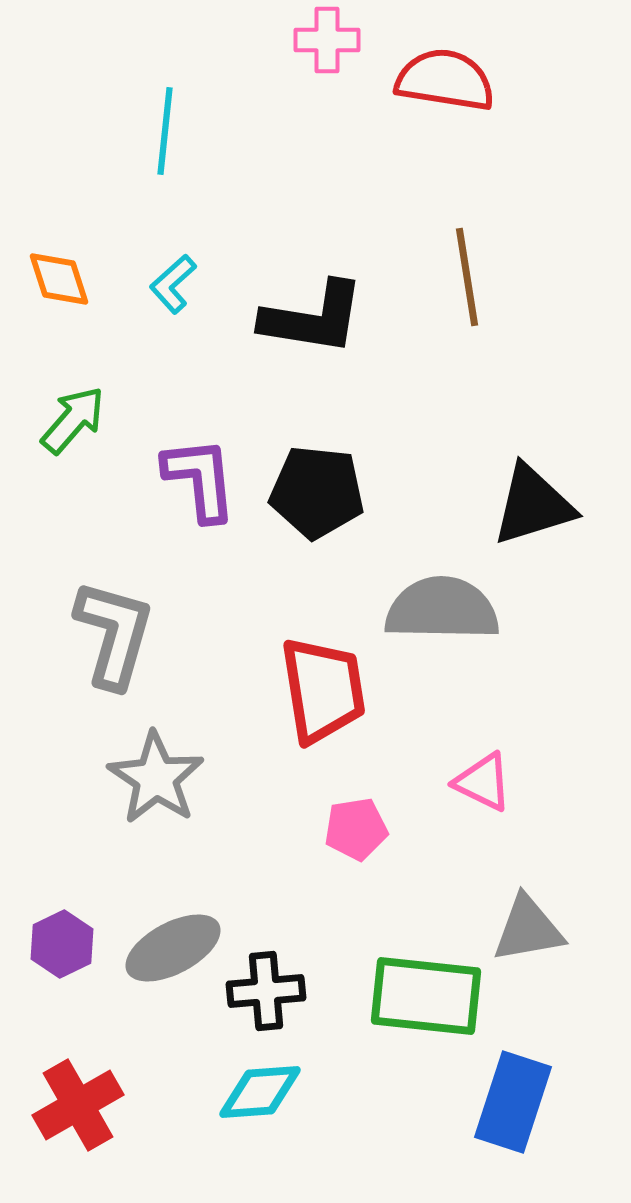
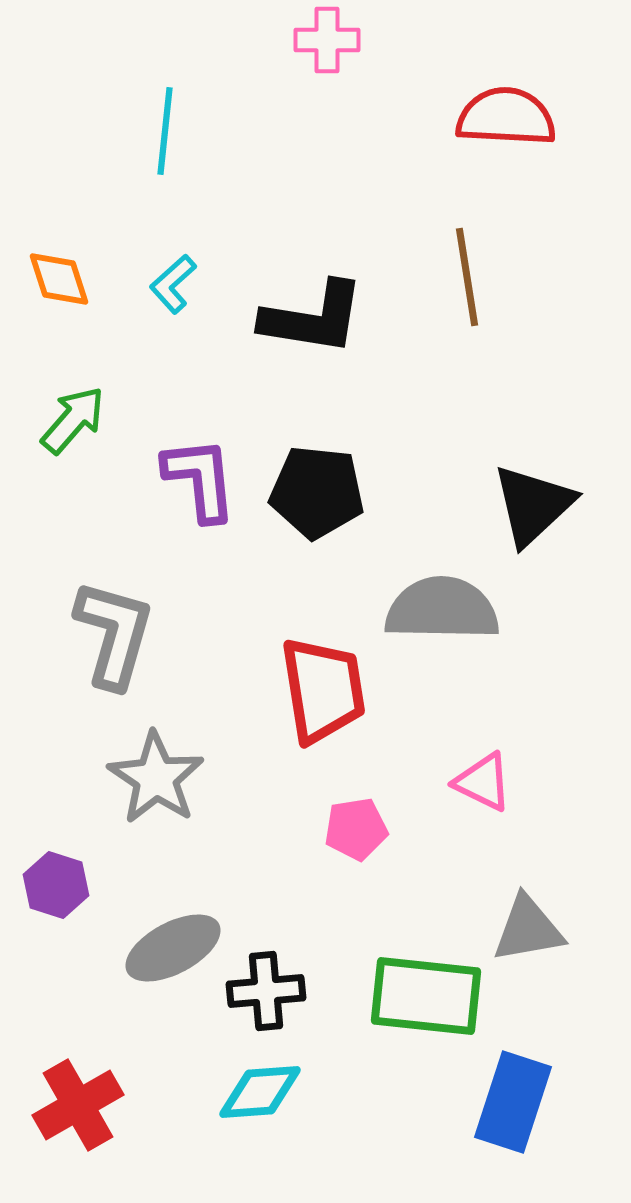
red semicircle: moved 61 px right, 37 px down; rotated 6 degrees counterclockwise
black triangle: rotated 26 degrees counterclockwise
purple hexagon: moved 6 px left, 59 px up; rotated 16 degrees counterclockwise
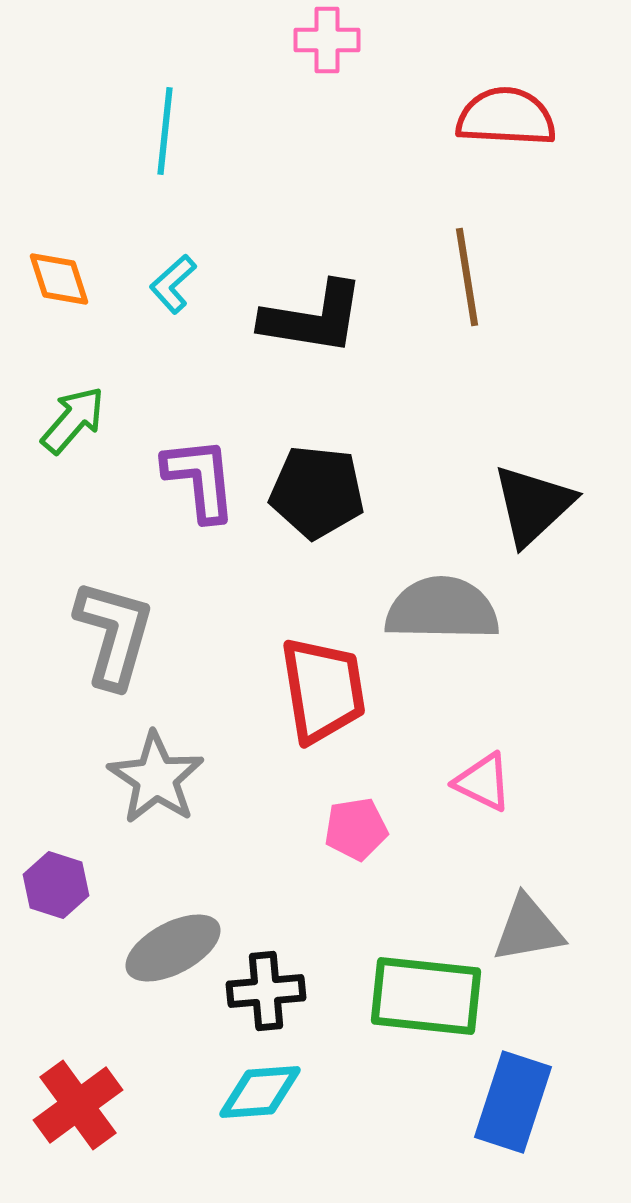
red cross: rotated 6 degrees counterclockwise
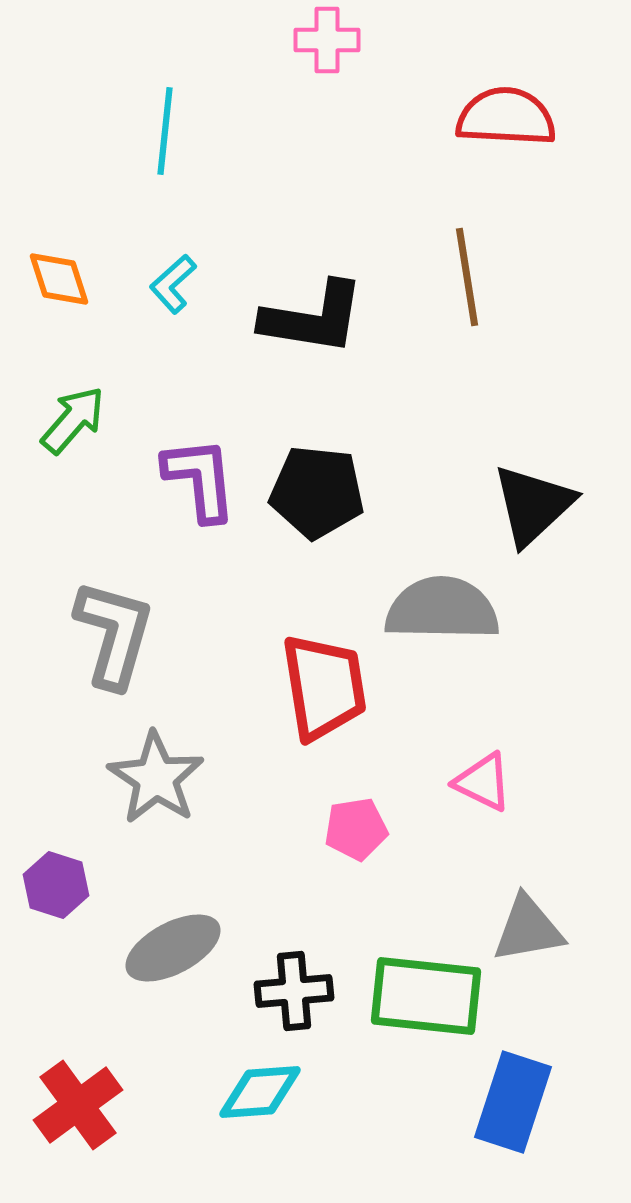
red trapezoid: moved 1 px right, 3 px up
black cross: moved 28 px right
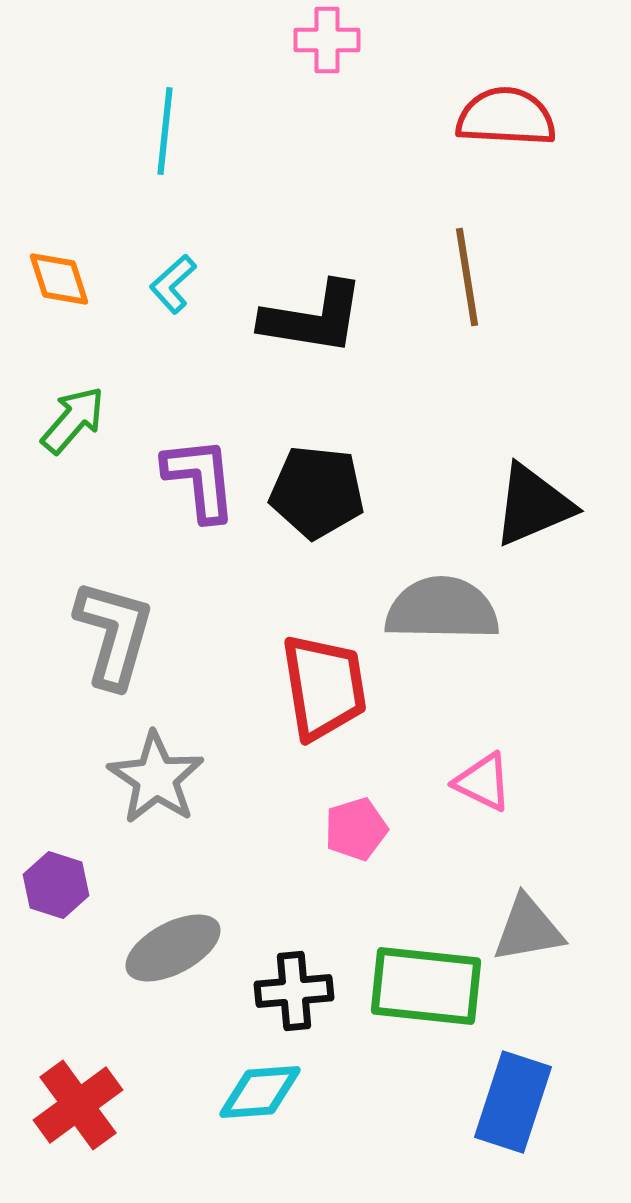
black triangle: rotated 20 degrees clockwise
pink pentagon: rotated 8 degrees counterclockwise
green rectangle: moved 10 px up
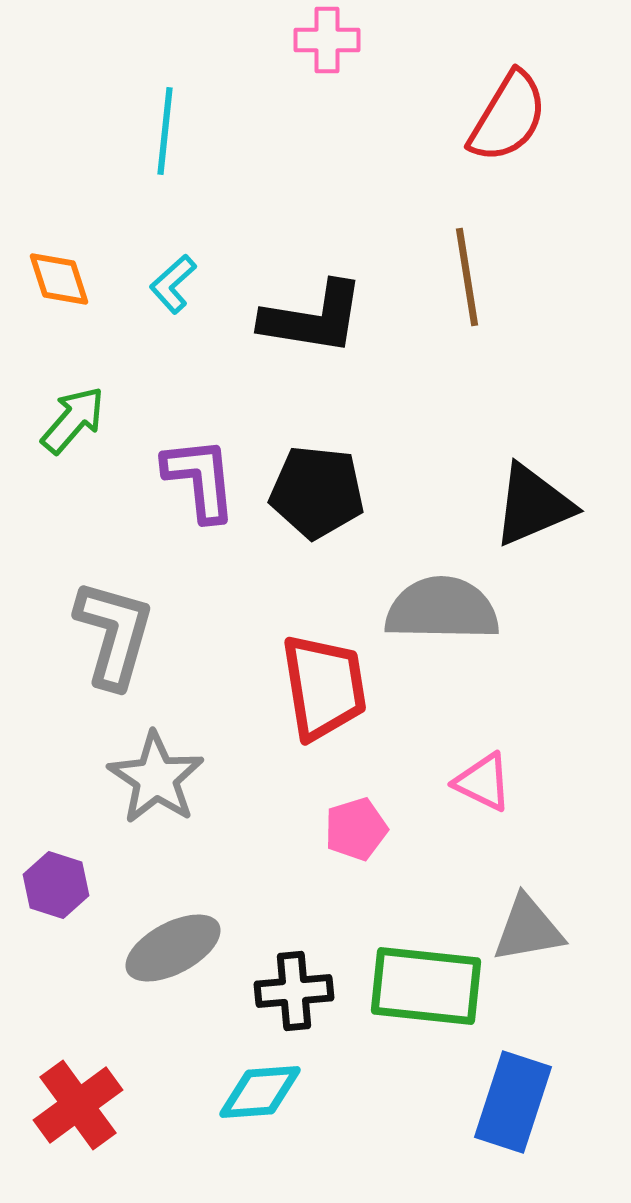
red semicircle: moved 2 px right; rotated 118 degrees clockwise
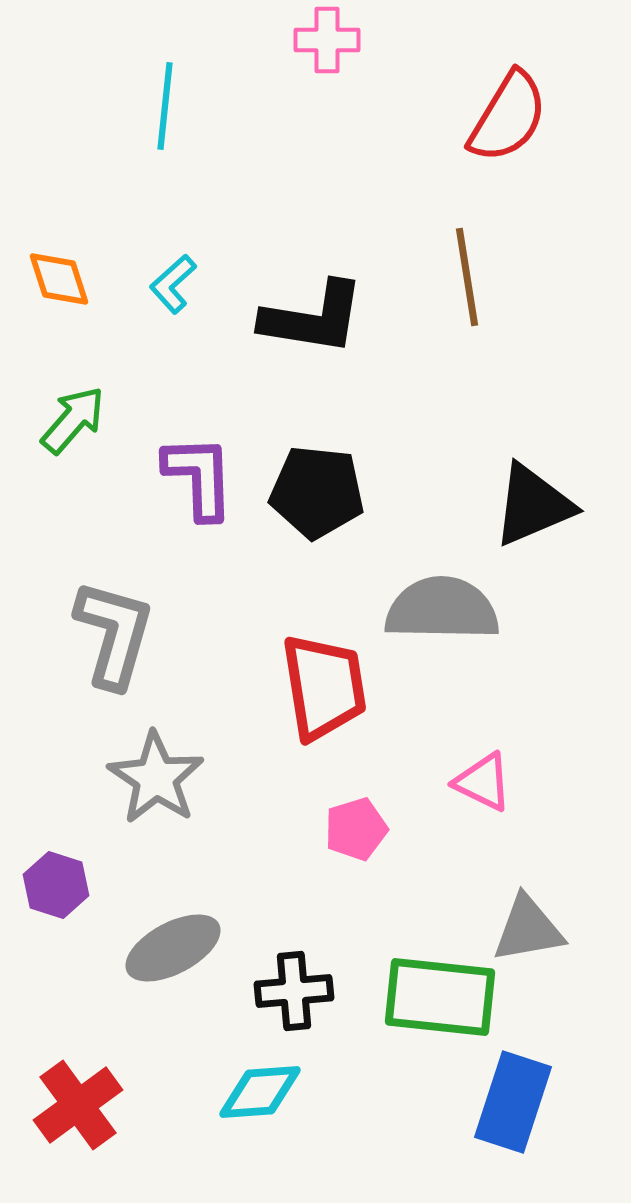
cyan line: moved 25 px up
purple L-shape: moved 1 px left, 2 px up; rotated 4 degrees clockwise
green rectangle: moved 14 px right, 11 px down
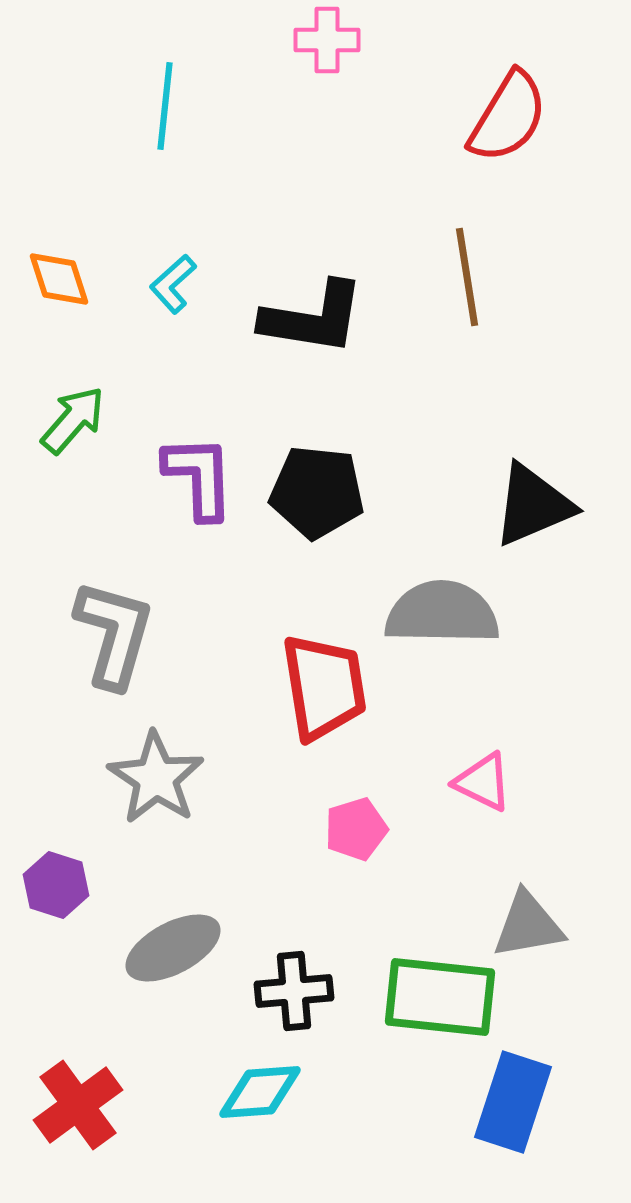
gray semicircle: moved 4 px down
gray triangle: moved 4 px up
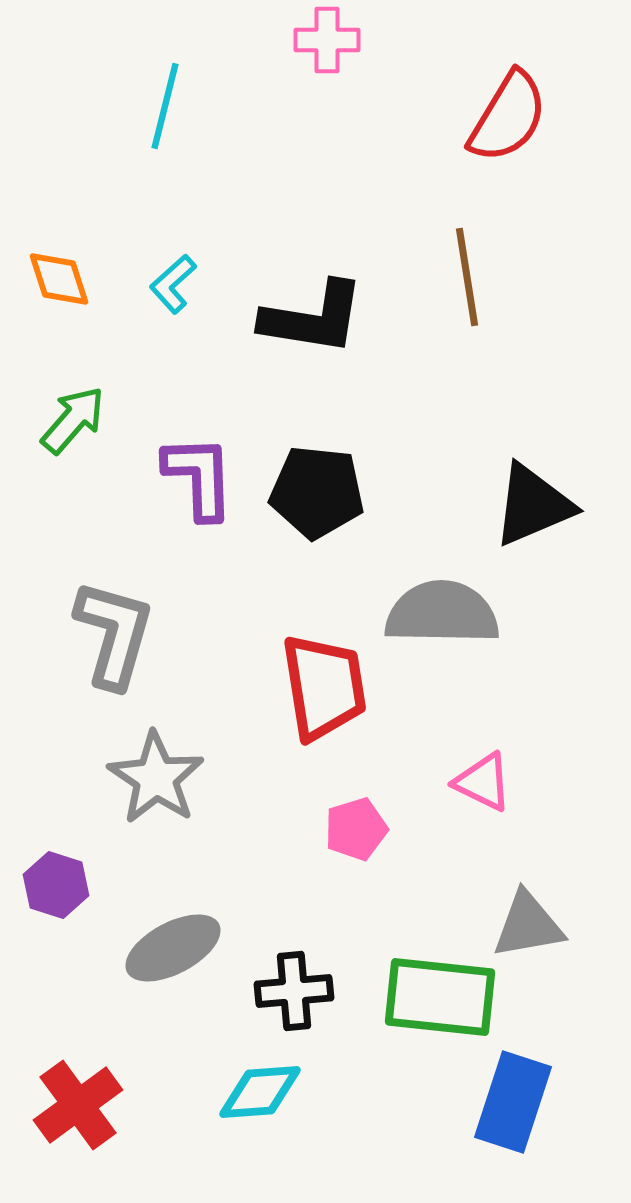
cyan line: rotated 8 degrees clockwise
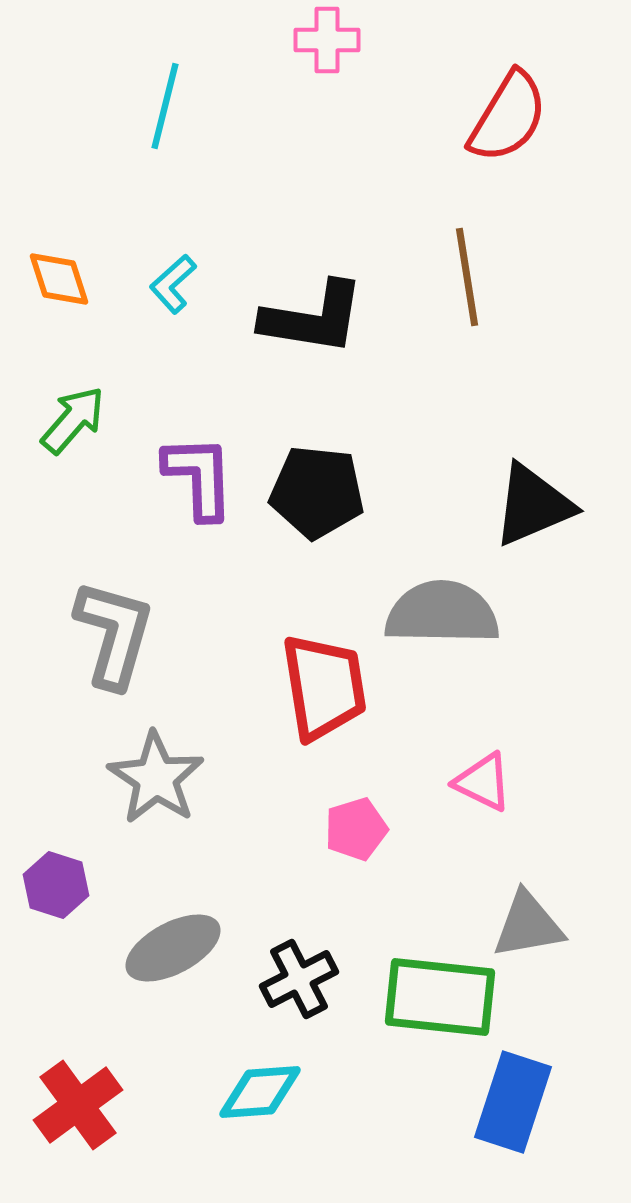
black cross: moved 5 px right, 12 px up; rotated 22 degrees counterclockwise
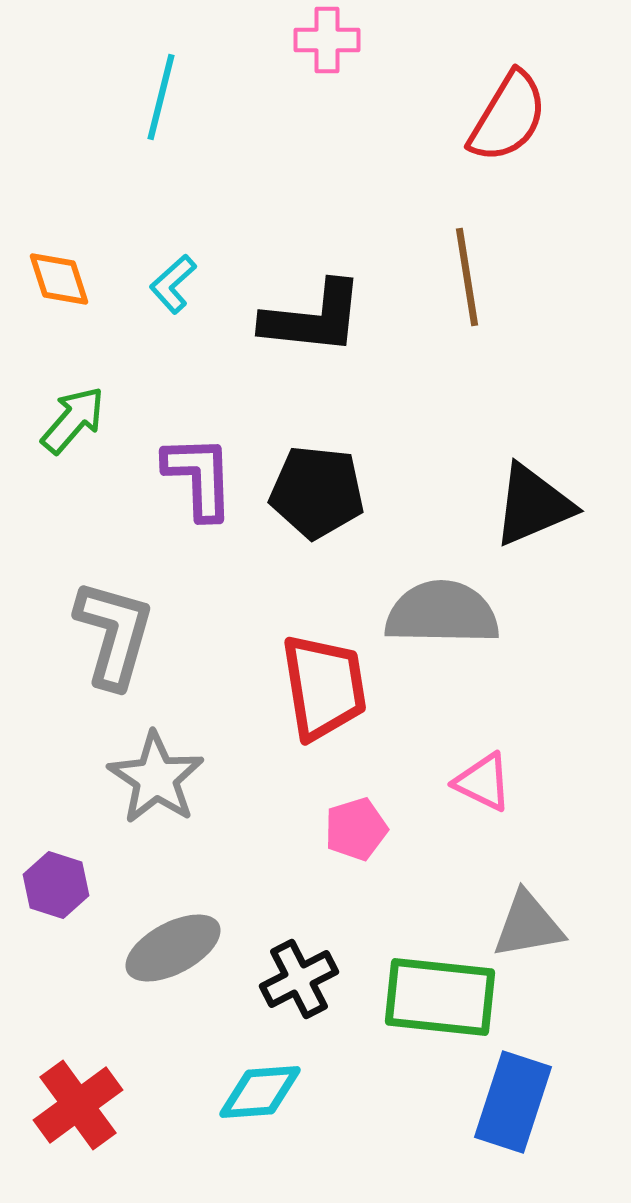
cyan line: moved 4 px left, 9 px up
black L-shape: rotated 3 degrees counterclockwise
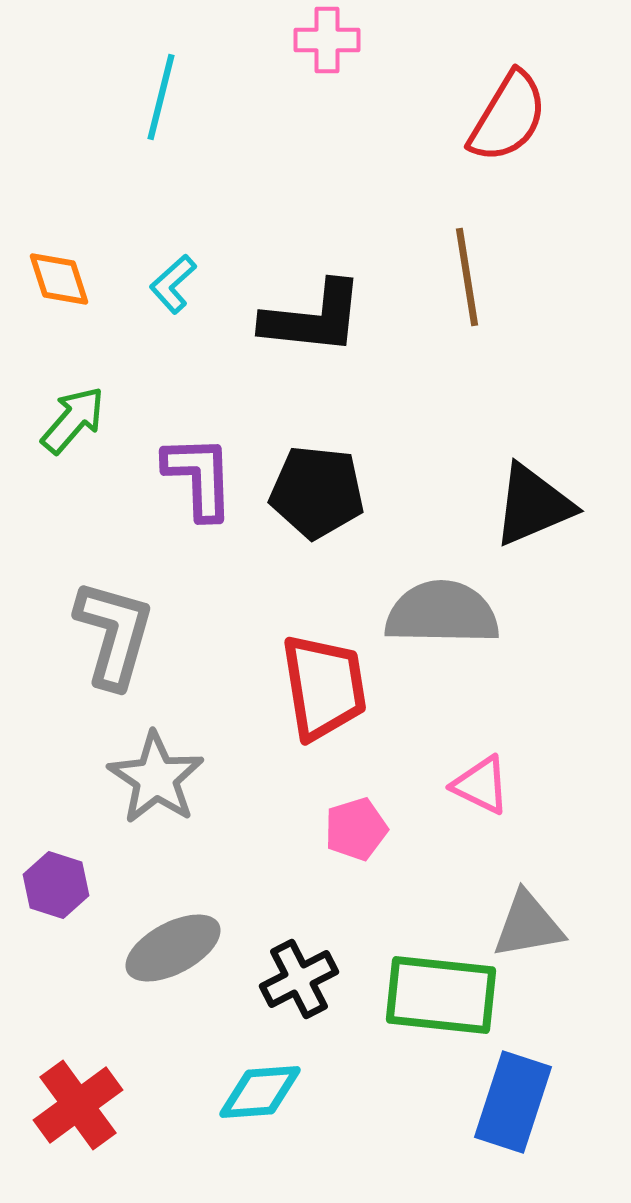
pink triangle: moved 2 px left, 3 px down
green rectangle: moved 1 px right, 2 px up
